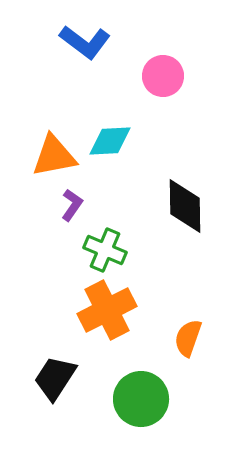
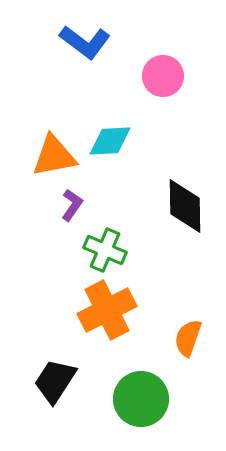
black trapezoid: moved 3 px down
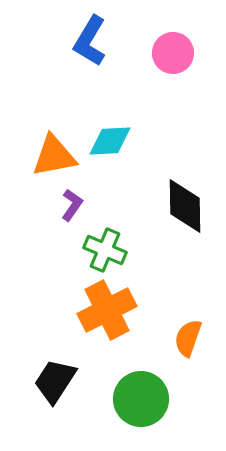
blue L-shape: moved 5 px right, 1 px up; rotated 84 degrees clockwise
pink circle: moved 10 px right, 23 px up
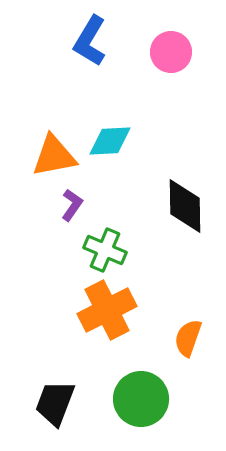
pink circle: moved 2 px left, 1 px up
black trapezoid: moved 22 px down; rotated 12 degrees counterclockwise
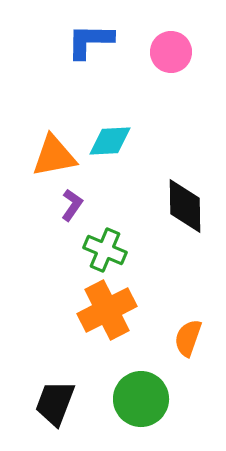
blue L-shape: rotated 60 degrees clockwise
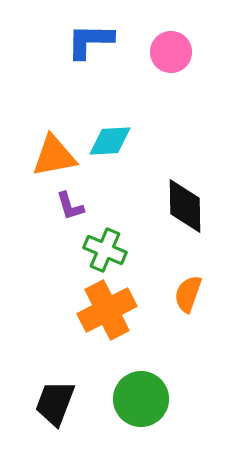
purple L-shape: moved 2 px left, 1 px down; rotated 128 degrees clockwise
orange semicircle: moved 44 px up
